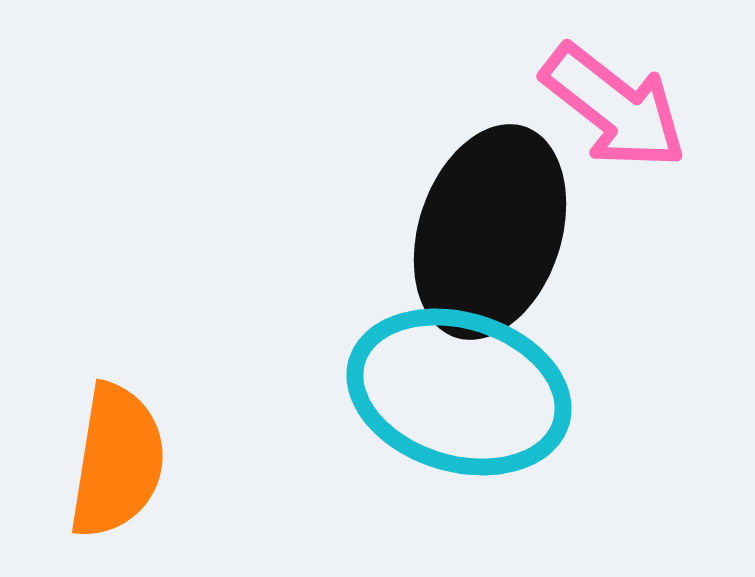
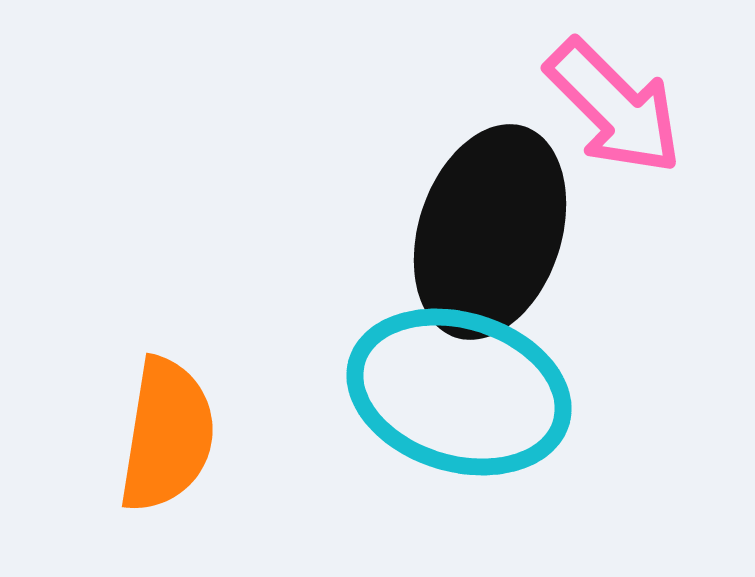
pink arrow: rotated 7 degrees clockwise
orange semicircle: moved 50 px right, 26 px up
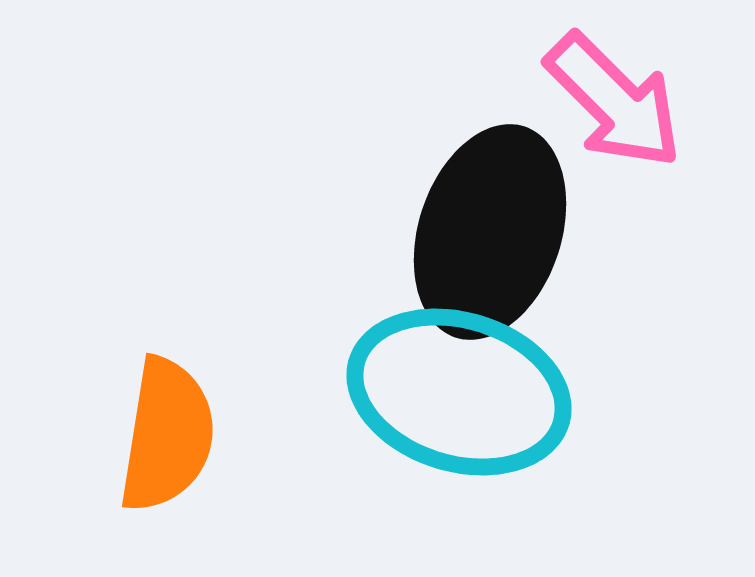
pink arrow: moved 6 px up
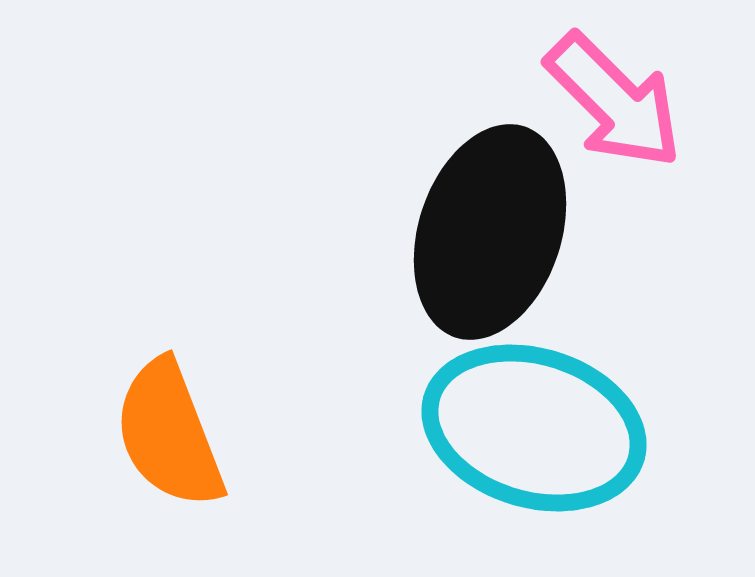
cyan ellipse: moved 75 px right, 36 px down
orange semicircle: moved 2 px right, 1 px up; rotated 150 degrees clockwise
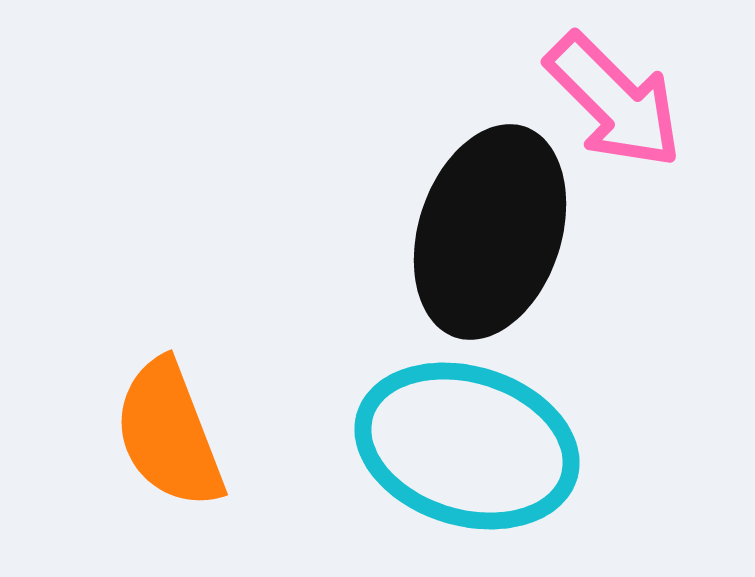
cyan ellipse: moved 67 px left, 18 px down
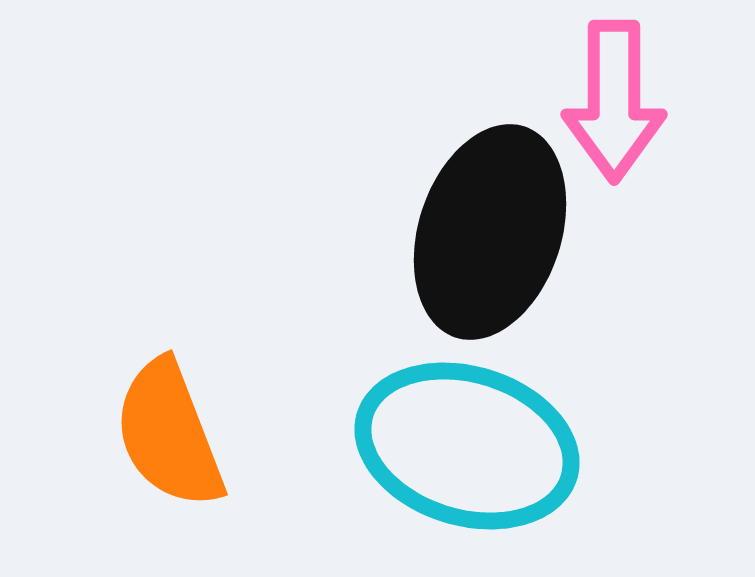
pink arrow: rotated 45 degrees clockwise
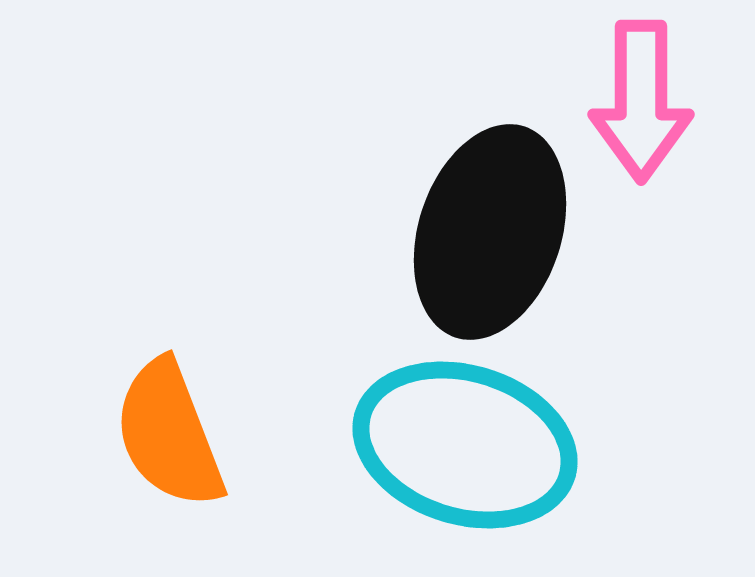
pink arrow: moved 27 px right
cyan ellipse: moved 2 px left, 1 px up
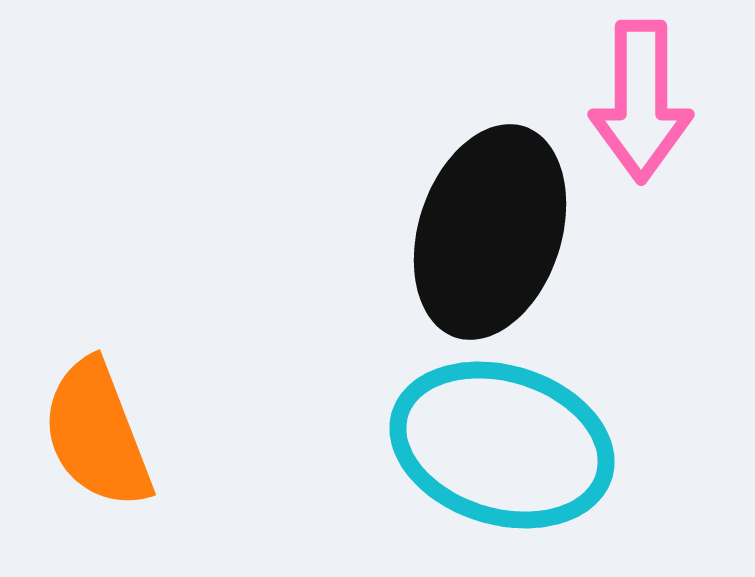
orange semicircle: moved 72 px left
cyan ellipse: moved 37 px right
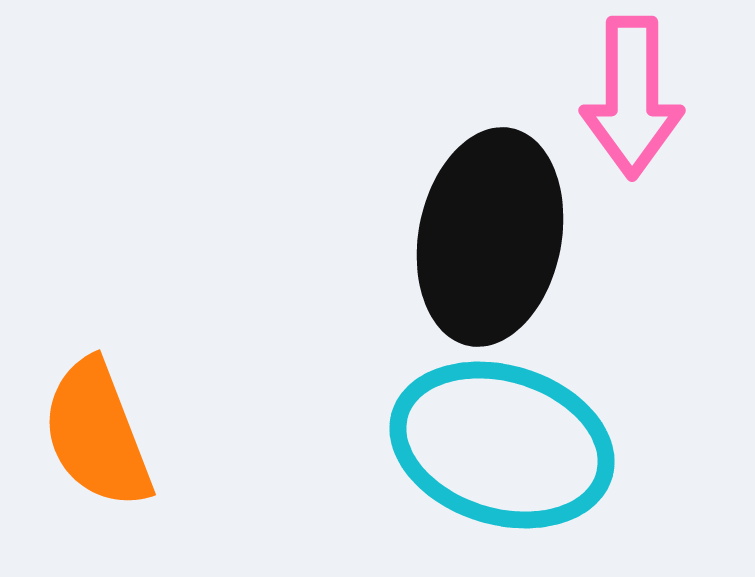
pink arrow: moved 9 px left, 4 px up
black ellipse: moved 5 px down; rotated 7 degrees counterclockwise
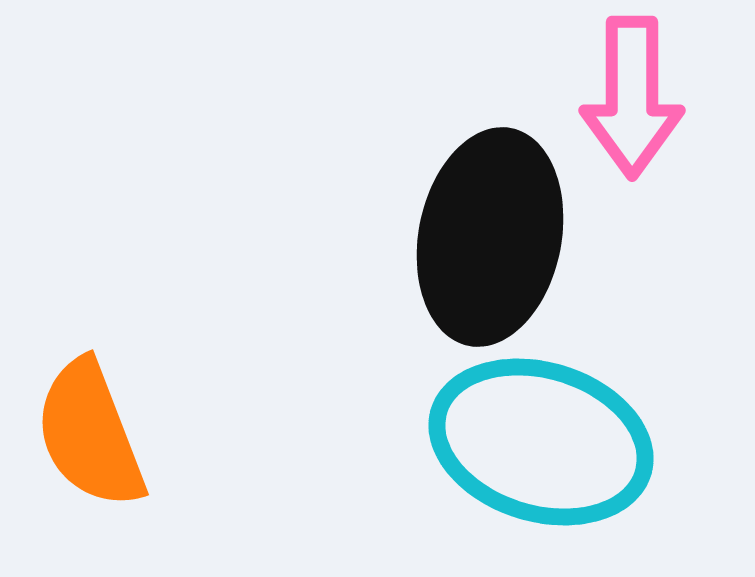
orange semicircle: moved 7 px left
cyan ellipse: moved 39 px right, 3 px up
